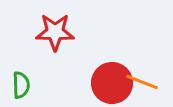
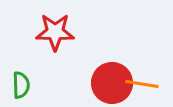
orange line: moved 2 px down; rotated 12 degrees counterclockwise
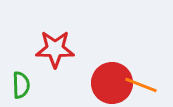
red star: moved 17 px down
orange line: moved 1 px left, 1 px down; rotated 12 degrees clockwise
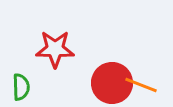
green semicircle: moved 2 px down
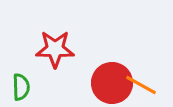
orange line: rotated 8 degrees clockwise
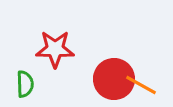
red circle: moved 2 px right, 4 px up
green semicircle: moved 4 px right, 3 px up
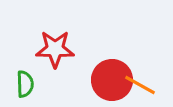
red circle: moved 2 px left, 1 px down
orange line: moved 1 px left
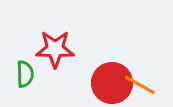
red circle: moved 3 px down
green semicircle: moved 10 px up
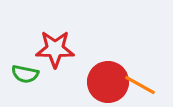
green semicircle: rotated 104 degrees clockwise
red circle: moved 4 px left, 1 px up
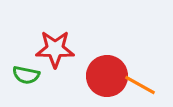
green semicircle: moved 1 px right, 1 px down
red circle: moved 1 px left, 6 px up
